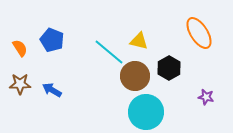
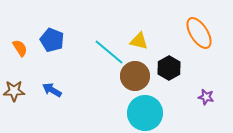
brown star: moved 6 px left, 7 px down
cyan circle: moved 1 px left, 1 px down
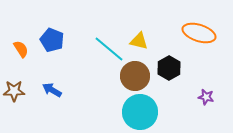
orange ellipse: rotated 40 degrees counterclockwise
orange semicircle: moved 1 px right, 1 px down
cyan line: moved 3 px up
cyan circle: moved 5 px left, 1 px up
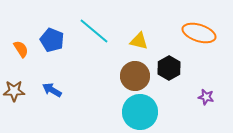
cyan line: moved 15 px left, 18 px up
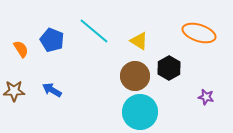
yellow triangle: rotated 18 degrees clockwise
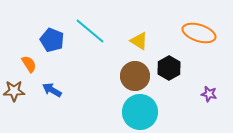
cyan line: moved 4 px left
orange semicircle: moved 8 px right, 15 px down
purple star: moved 3 px right, 3 px up
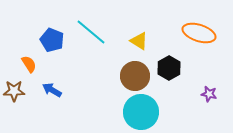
cyan line: moved 1 px right, 1 px down
cyan circle: moved 1 px right
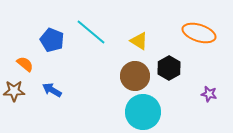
orange semicircle: moved 4 px left; rotated 18 degrees counterclockwise
cyan circle: moved 2 px right
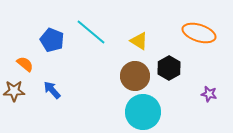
blue arrow: rotated 18 degrees clockwise
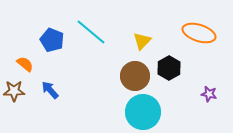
yellow triangle: moved 3 px right; rotated 42 degrees clockwise
blue arrow: moved 2 px left
